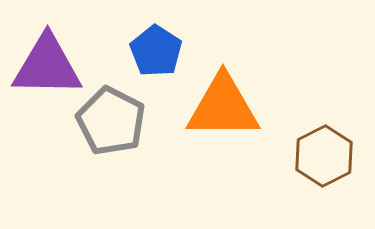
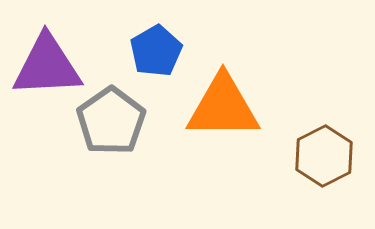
blue pentagon: rotated 9 degrees clockwise
purple triangle: rotated 4 degrees counterclockwise
gray pentagon: rotated 10 degrees clockwise
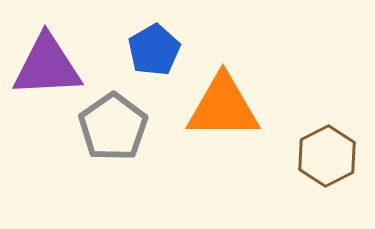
blue pentagon: moved 2 px left, 1 px up
gray pentagon: moved 2 px right, 6 px down
brown hexagon: moved 3 px right
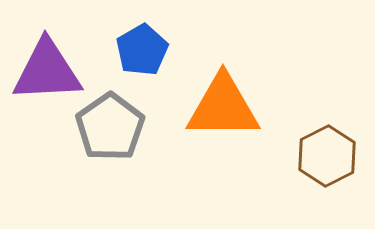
blue pentagon: moved 12 px left
purple triangle: moved 5 px down
gray pentagon: moved 3 px left
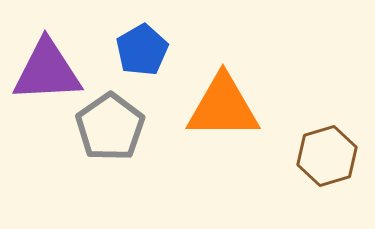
brown hexagon: rotated 10 degrees clockwise
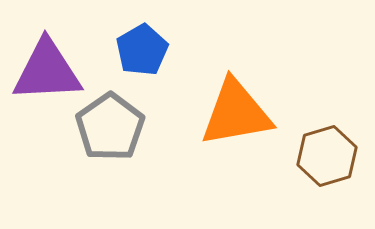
orange triangle: moved 13 px right, 6 px down; rotated 10 degrees counterclockwise
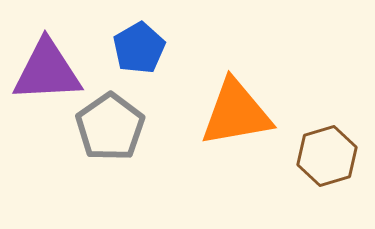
blue pentagon: moved 3 px left, 2 px up
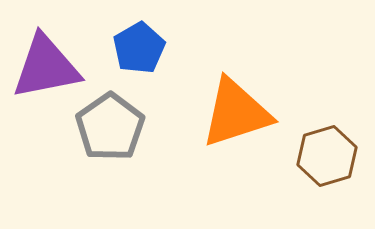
purple triangle: moved 1 px left, 4 px up; rotated 8 degrees counterclockwise
orange triangle: rotated 8 degrees counterclockwise
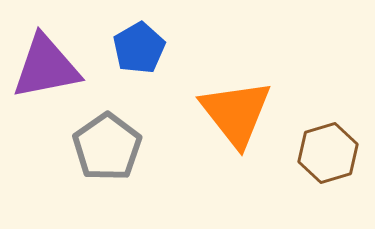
orange triangle: rotated 50 degrees counterclockwise
gray pentagon: moved 3 px left, 20 px down
brown hexagon: moved 1 px right, 3 px up
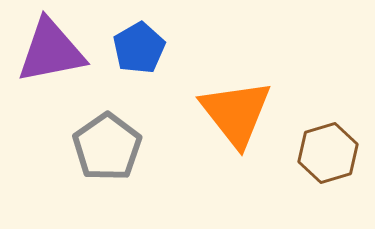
purple triangle: moved 5 px right, 16 px up
